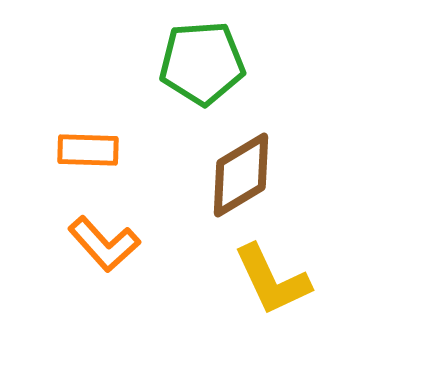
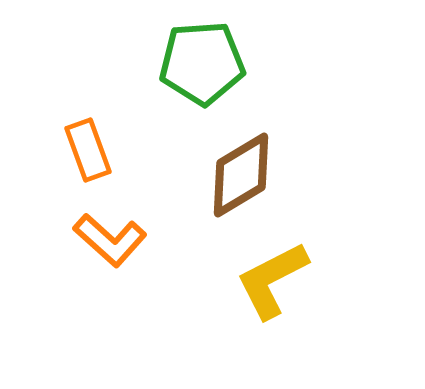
orange rectangle: rotated 68 degrees clockwise
orange L-shape: moved 6 px right, 4 px up; rotated 6 degrees counterclockwise
yellow L-shape: rotated 88 degrees clockwise
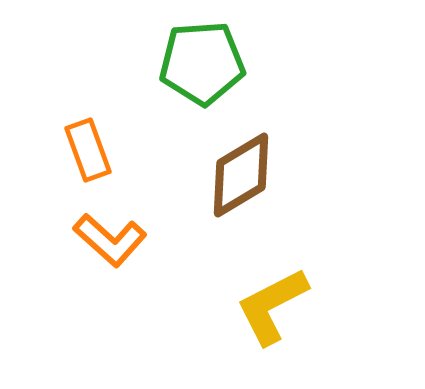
yellow L-shape: moved 26 px down
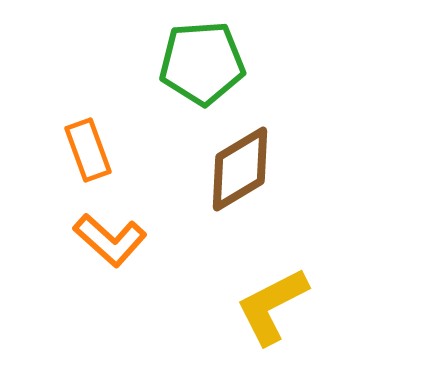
brown diamond: moved 1 px left, 6 px up
